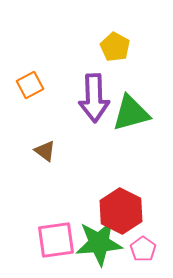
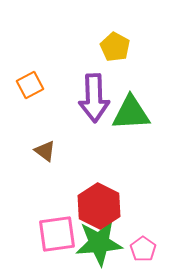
green triangle: rotated 12 degrees clockwise
red hexagon: moved 22 px left, 5 px up
pink square: moved 1 px right, 6 px up
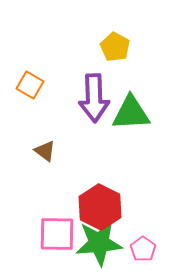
orange square: rotated 32 degrees counterclockwise
red hexagon: moved 1 px right, 1 px down
pink square: rotated 9 degrees clockwise
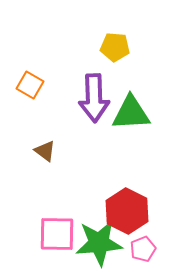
yellow pentagon: rotated 24 degrees counterclockwise
red hexagon: moved 27 px right, 4 px down
pink pentagon: rotated 15 degrees clockwise
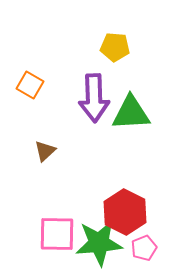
brown triangle: rotated 40 degrees clockwise
red hexagon: moved 2 px left, 1 px down
pink pentagon: moved 1 px right, 1 px up
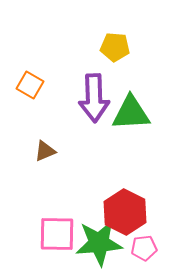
brown triangle: rotated 20 degrees clockwise
pink pentagon: rotated 15 degrees clockwise
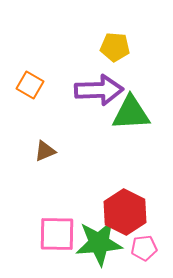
purple arrow: moved 5 px right, 8 px up; rotated 90 degrees counterclockwise
